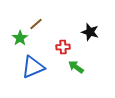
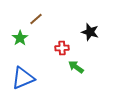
brown line: moved 5 px up
red cross: moved 1 px left, 1 px down
blue triangle: moved 10 px left, 11 px down
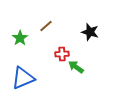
brown line: moved 10 px right, 7 px down
red cross: moved 6 px down
